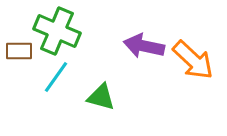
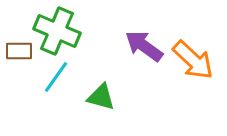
purple arrow: rotated 24 degrees clockwise
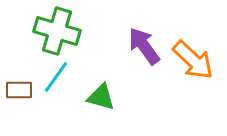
green cross: rotated 6 degrees counterclockwise
purple arrow: rotated 18 degrees clockwise
brown rectangle: moved 39 px down
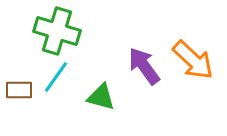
purple arrow: moved 20 px down
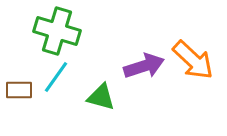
purple arrow: rotated 108 degrees clockwise
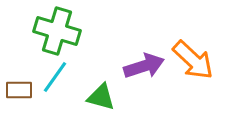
cyan line: moved 1 px left
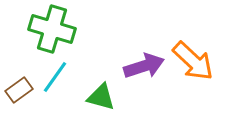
green cross: moved 5 px left, 2 px up
orange arrow: moved 1 px down
brown rectangle: rotated 36 degrees counterclockwise
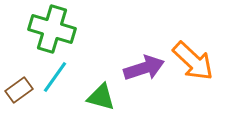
purple arrow: moved 2 px down
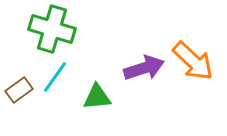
green triangle: moved 4 px left; rotated 20 degrees counterclockwise
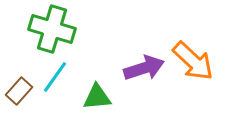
brown rectangle: moved 1 px down; rotated 12 degrees counterclockwise
